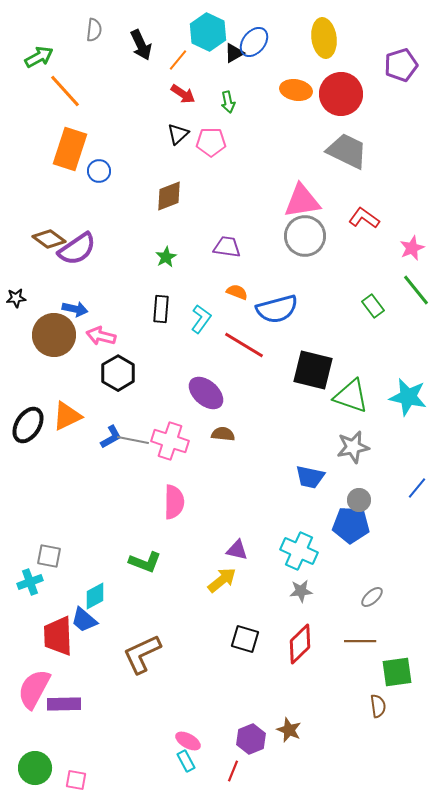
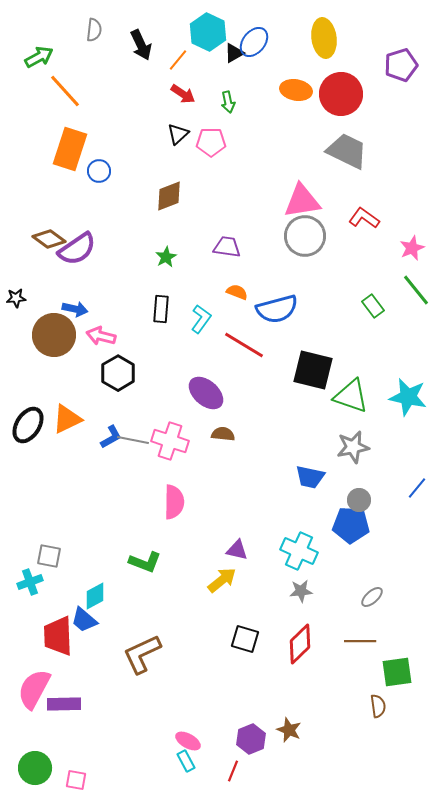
orange triangle at (67, 416): moved 3 px down
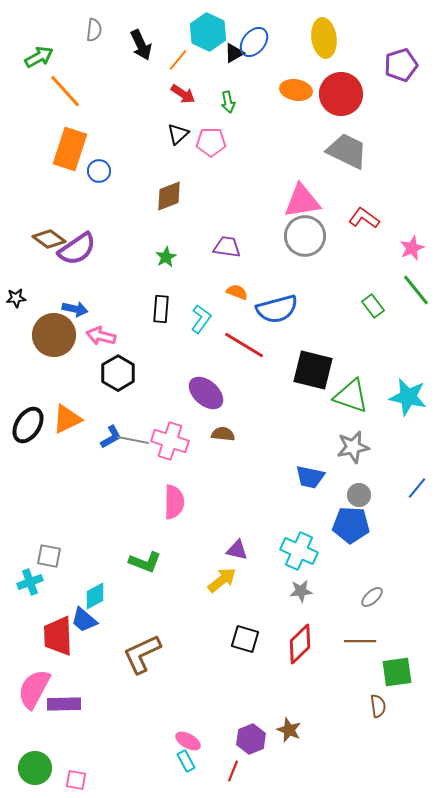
gray circle at (359, 500): moved 5 px up
